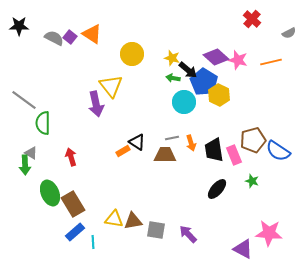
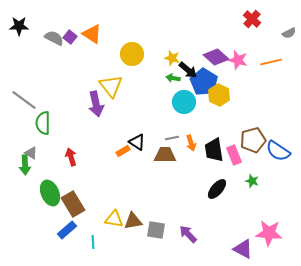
blue rectangle at (75, 232): moved 8 px left, 2 px up
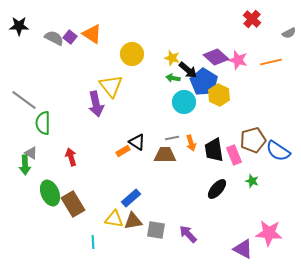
blue rectangle at (67, 230): moved 64 px right, 32 px up
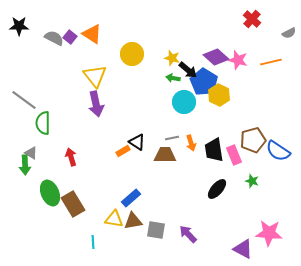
yellow triangle at (111, 86): moved 16 px left, 10 px up
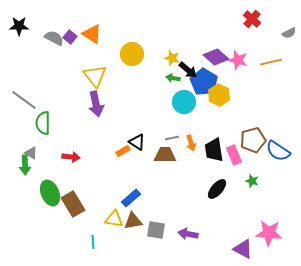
red arrow at (71, 157): rotated 114 degrees clockwise
purple arrow at (188, 234): rotated 36 degrees counterclockwise
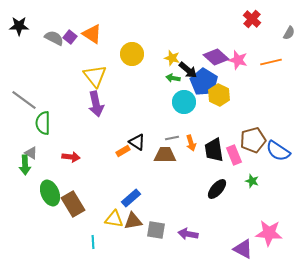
gray semicircle at (289, 33): rotated 32 degrees counterclockwise
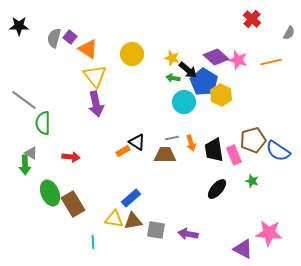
orange triangle at (92, 34): moved 4 px left, 15 px down
gray semicircle at (54, 38): rotated 102 degrees counterclockwise
yellow hexagon at (219, 95): moved 2 px right
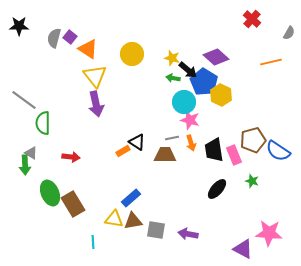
pink star at (238, 60): moved 48 px left, 60 px down
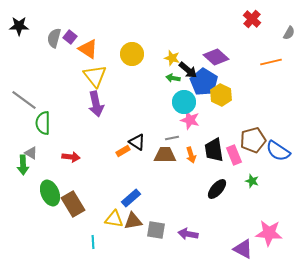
orange arrow at (191, 143): moved 12 px down
green arrow at (25, 165): moved 2 px left
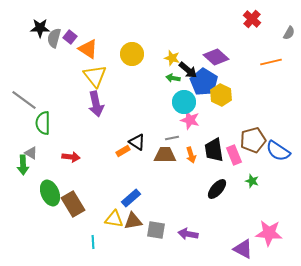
black star at (19, 26): moved 21 px right, 2 px down
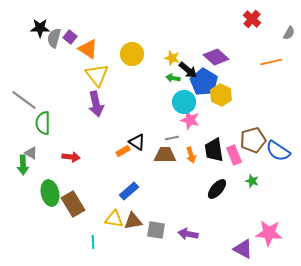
yellow triangle at (95, 76): moved 2 px right, 1 px up
green ellipse at (50, 193): rotated 10 degrees clockwise
blue rectangle at (131, 198): moved 2 px left, 7 px up
